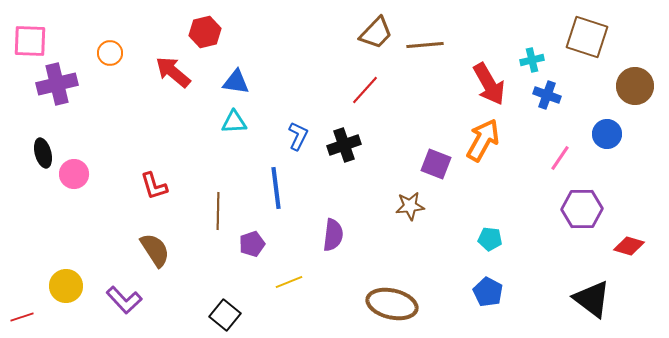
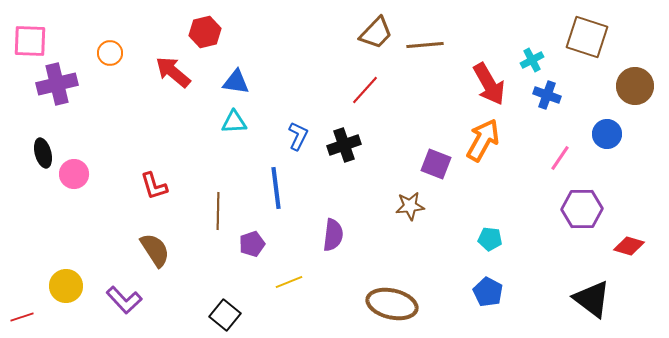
cyan cross at (532, 60): rotated 15 degrees counterclockwise
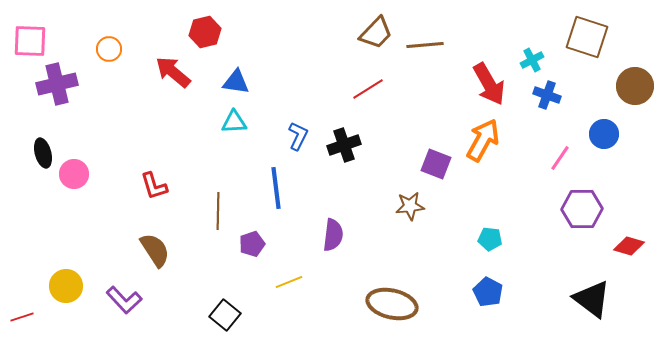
orange circle at (110, 53): moved 1 px left, 4 px up
red line at (365, 90): moved 3 px right, 1 px up; rotated 16 degrees clockwise
blue circle at (607, 134): moved 3 px left
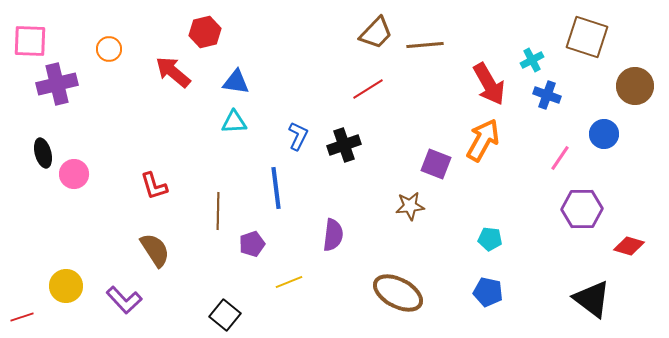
blue pentagon at (488, 292): rotated 16 degrees counterclockwise
brown ellipse at (392, 304): moved 6 px right, 11 px up; rotated 15 degrees clockwise
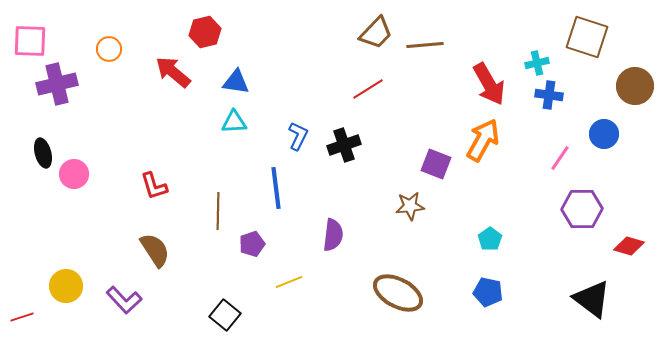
cyan cross at (532, 60): moved 5 px right, 3 px down; rotated 15 degrees clockwise
blue cross at (547, 95): moved 2 px right; rotated 12 degrees counterclockwise
cyan pentagon at (490, 239): rotated 30 degrees clockwise
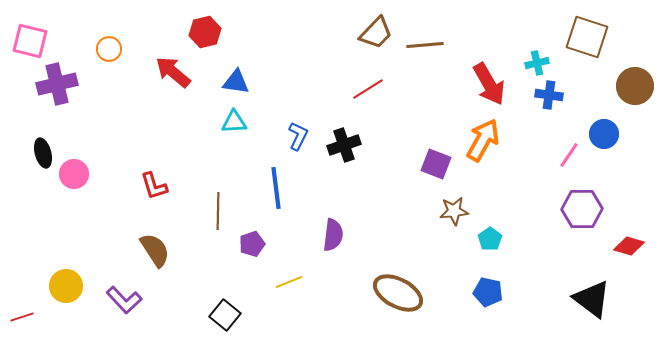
pink square at (30, 41): rotated 12 degrees clockwise
pink line at (560, 158): moved 9 px right, 3 px up
brown star at (410, 206): moved 44 px right, 5 px down
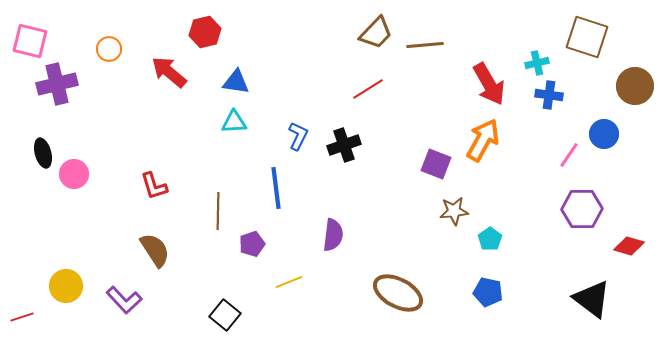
red arrow at (173, 72): moved 4 px left
